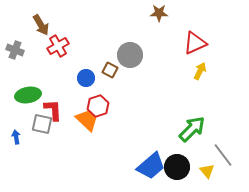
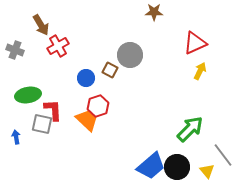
brown star: moved 5 px left, 1 px up
green arrow: moved 2 px left
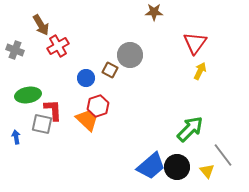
red triangle: rotated 30 degrees counterclockwise
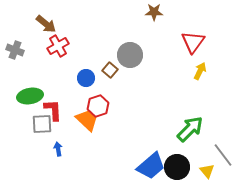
brown arrow: moved 5 px right, 1 px up; rotated 20 degrees counterclockwise
red triangle: moved 2 px left, 1 px up
brown square: rotated 14 degrees clockwise
green ellipse: moved 2 px right, 1 px down
gray square: rotated 15 degrees counterclockwise
blue arrow: moved 42 px right, 12 px down
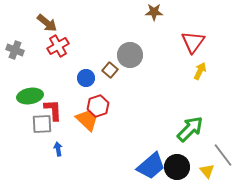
brown arrow: moved 1 px right, 1 px up
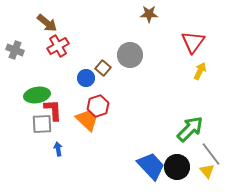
brown star: moved 5 px left, 2 px down
brown square: moved 7 px left, 2 px up
green ellipse: moved 7 px right, 1 px up
gray line: moved 12 px left, 1 px up
blue trapezoid: rotated 92 degrees counterclockwise
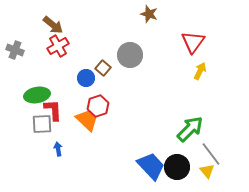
brown star: rotated 18 degrees clockwise
brown arrow: moved 6 px right, 2 px down
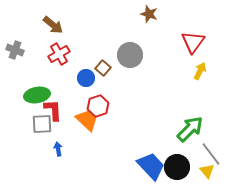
red cross: moved 1 px right, 8 px down
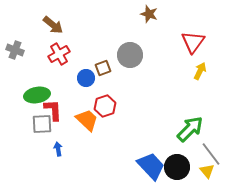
brown square: rotated 28 degrees clockwise
red hexagon: moved 7 px right
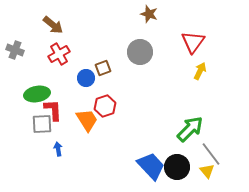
gray circle: moved 10 px right, 3 px up
green ellipse: moved 1 px up
orange trapezoid: rotated 15 degrees clockwise
